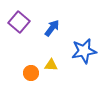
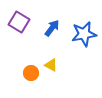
purple square: rotated 10 degrees counterclockwise
blue star: moved 17 px up
yellow triangle: rotated 24 degrees clockwise
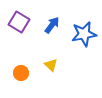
blue arrow: moved 3 px up
yellow triangle: rotated 16 degrees clockwise
orange circle: moved 10 px left
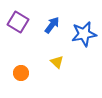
purple square: moved 1 px left
yellow triangle: moved 6 px right, 3 px up
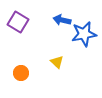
blue arrow: moved 10 px right, 5 px up; rotated 114 degrees counterclockwise
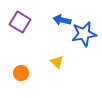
purple square: moved 2 px right
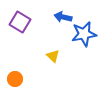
blue arrow: moved 1 px right, 3 px up
yellow triangle: moved 4 px left, 6 px up
orange circle: moved 6 px left, 6 px down
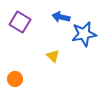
blue arrow: moved 2 px left
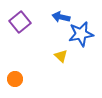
purple square: rotated 20 degrees clockwise
blue star: moved 3 px left
yellow triangle: moved 8 px right
